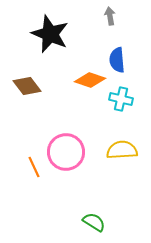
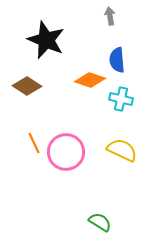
black star: moved 4 px left, 6 px down
brown diamond: rotated 20 degrees counterclockwise
yellow semicircle: rotated 28 degrees clockwise
orange line: moved 24 px up
green semicircle: moved 6 px right
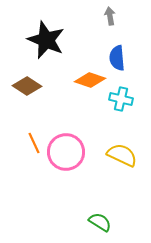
blue semicircle: moved 2 px up
yellow semicircle: moved 5 px down
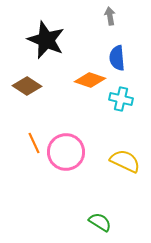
yellow semicircle: moved 3 px right, 6 px down
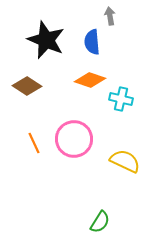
blue semicircle: moved 25 px left, 16 px up
pink circle: moved 8 px right, 13 px up
green semicircle: rotated 90 degrees clockwise
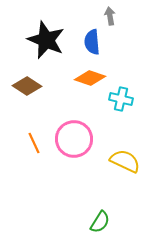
orange diamond: moved 2 px up
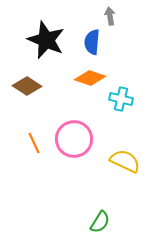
blue semicircle: rotated 10 degrees clockwise
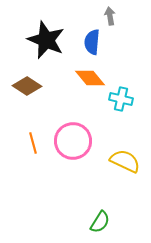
orange diamond: rotated 32 degrees clockwise
pink circle: moved 1 px left, 2 px down
orange line: moved 1 px left; rotated 10 degrees clockwise
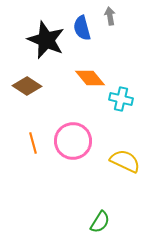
blue semicircle: moved 10 px left, 14 px up; rotated 20 degrees counterclockwise
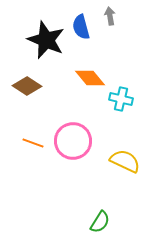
blue semicircle: moved 1 px left, 1 px up
orange line: rotated 55 degrees counterclockwise
